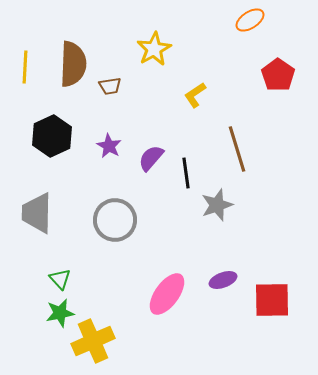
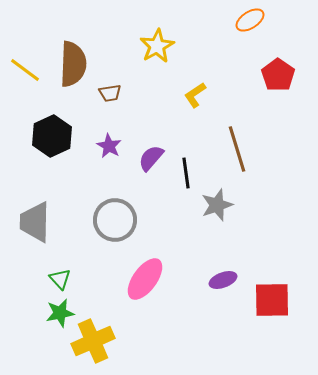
yellow star: moved 3 px right, 3 px up
yellow line: moved 3 px down; rotated 56 degrees counterclockwise
brown trapezoid: moved 7 px down
gray trapezoid: moved 2 px left, 9 px down
pink ellipse: moved 22 px left, 15 px up
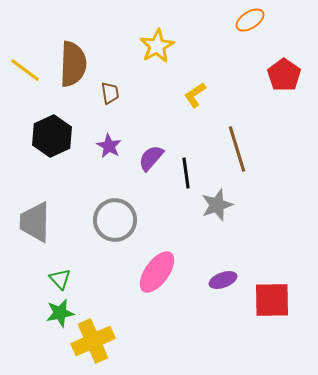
red pentagon: moved 6 px right
brown trapezoid: rotated 90 degrees counterclockwise
pink ellipse: moved 12 px right, 7 px up
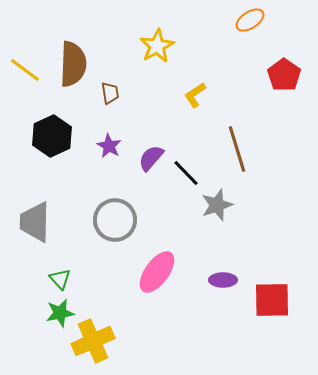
black line: rotated 36 degrees counterclockwise
purple ellipse: rotated 20 degrees clockwise
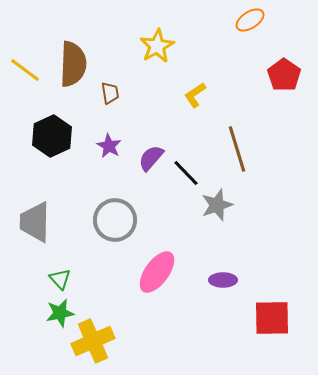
red square: moved 18 px down
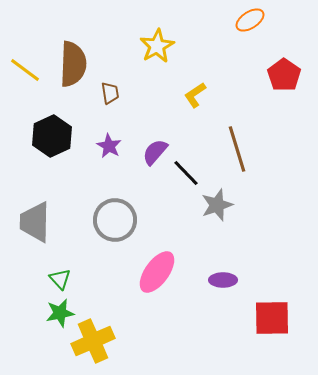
purple semicircle: moved 4 px right, 6 px up
